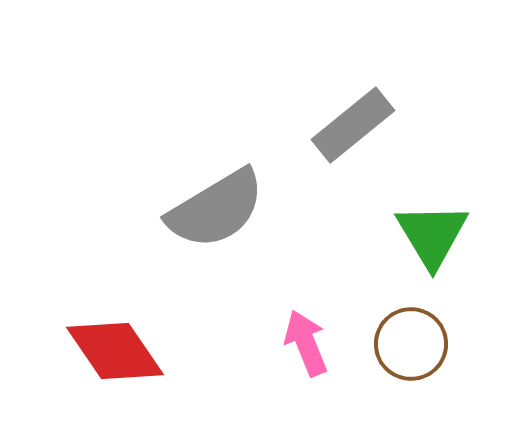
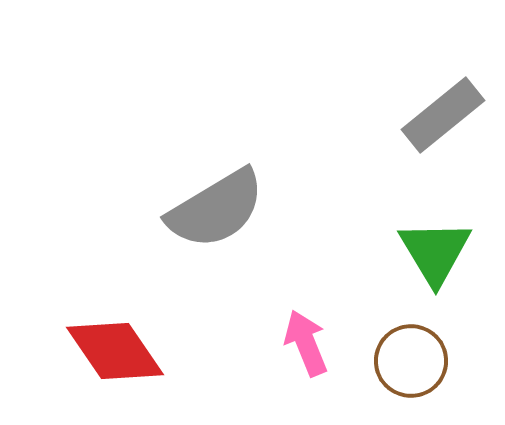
gray rectangle: moved 90 px right, 10 px up
green triangle: moved 3 px right, 17 px down
brown circle: moved 17 px down
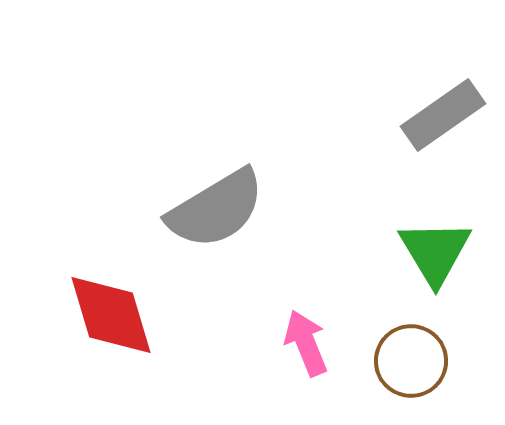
gray rectangle: rotated 4 degrees clockwise
red diamond: moved 4 px left, 36 px up; rotated 18 degrees clockwise
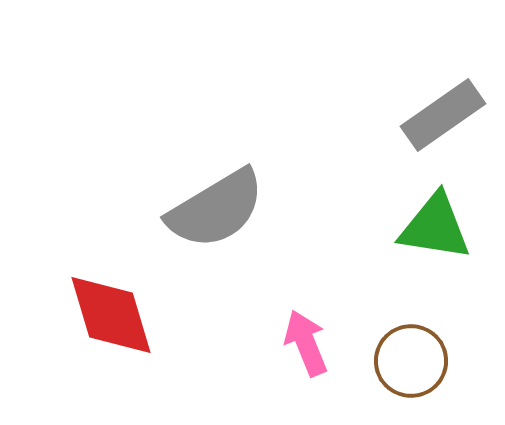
green triangle: moved 25 px up; rotated 50 degrees counterclockwise
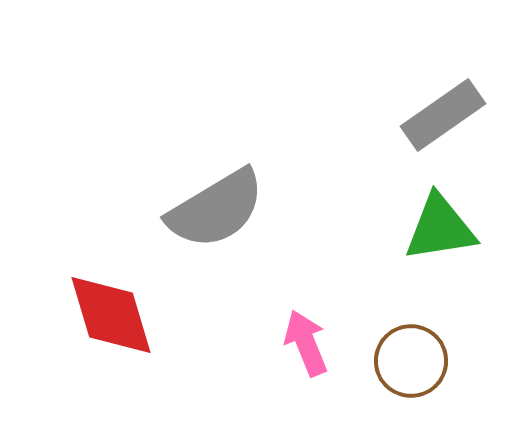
green triangle: moved 5 px right, 1 px down; rotated 18 degrees counterclockwise
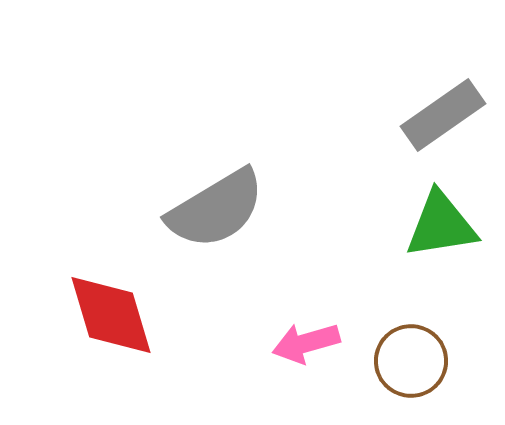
green triangle: moved 1 px right, 3 px up
pink arrow: rotated 84 degrees counterclockwise
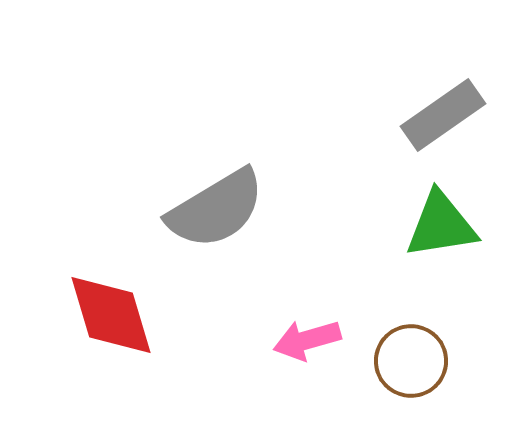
pink arrow: moved 1 px right, 3 px up
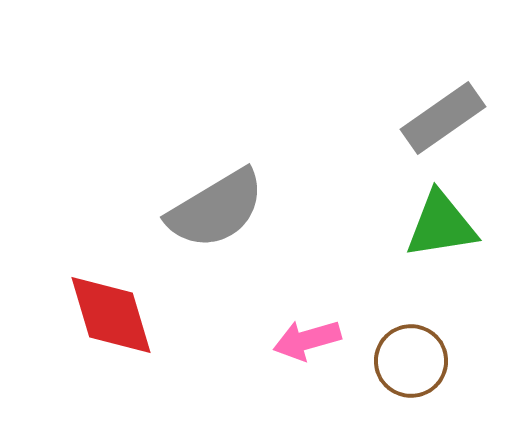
gray rectangle: moved 3 px down
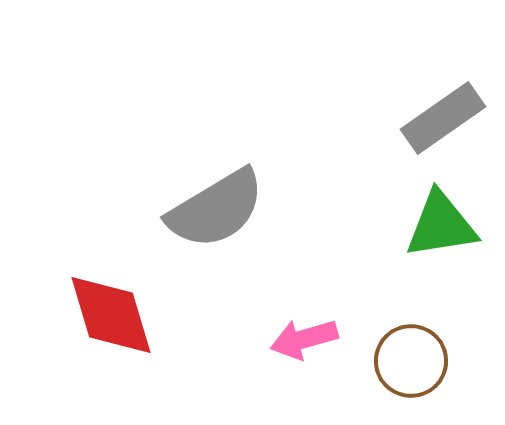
pink arrow: moved 3 px left, 1 px up
